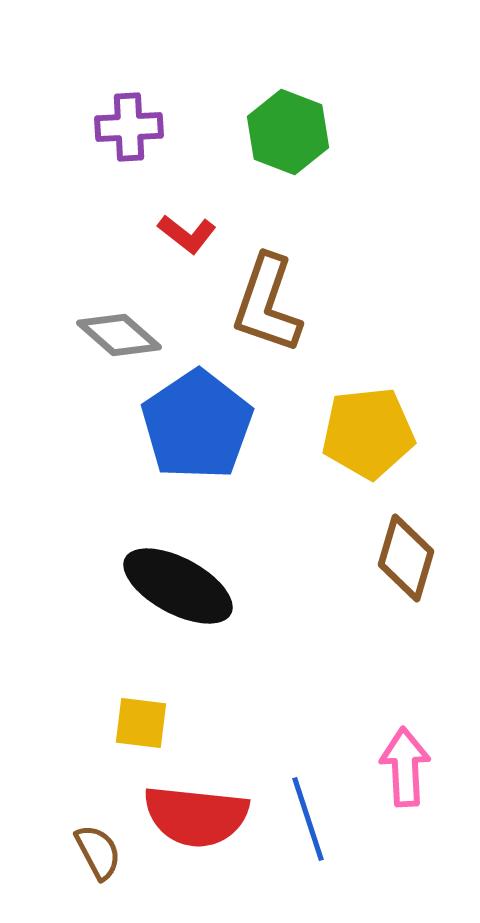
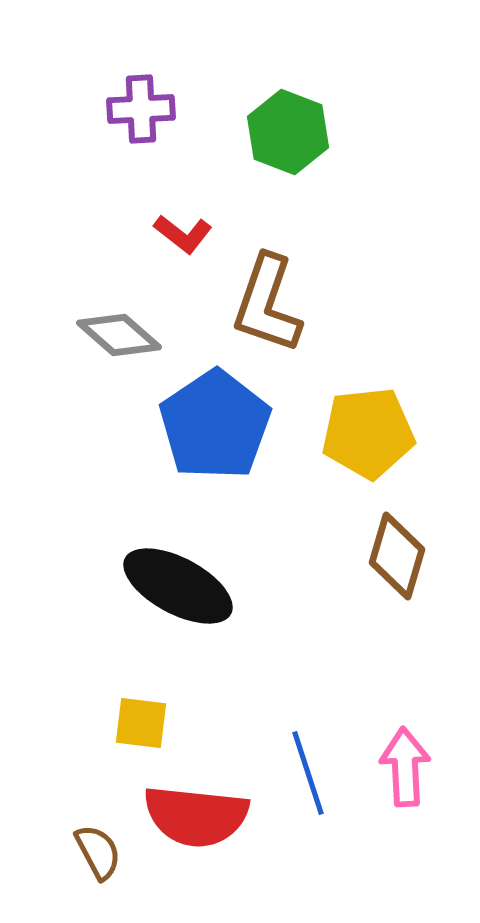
purple cross: moved 12 px right, 18 px up
red L-shape: moved 4 px left
blue pentagon: moved 18 px right
brown diamond: moved 9 px left, 2 px up
blue line: moved 46 px up
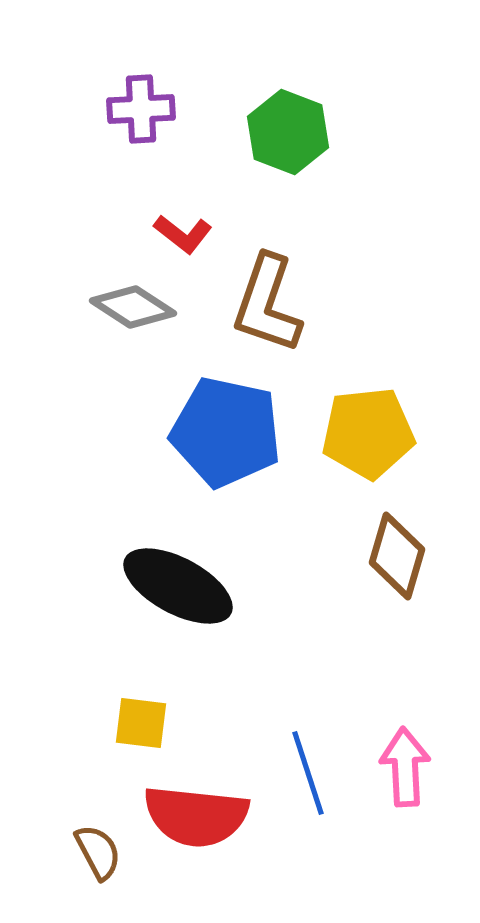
gray diamond: moved 14 px right, 28 px up; rotated 8 degrees counterclockwise
blue pentagon: moved 11 px right, 7 px down; rotated 26 degrees counterclockwise
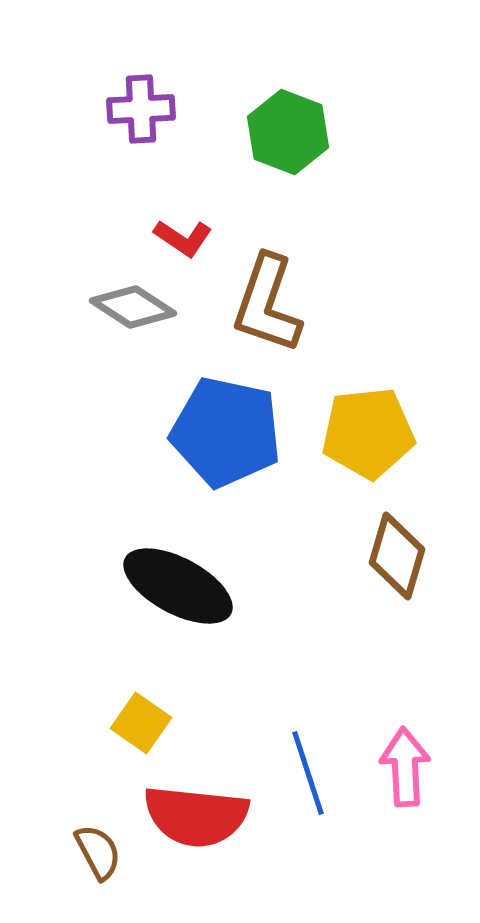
red L-shape: moved 4 px down; rotated 4 degrees counterclockwise
yellow square: rotated 28 degrees clockwise
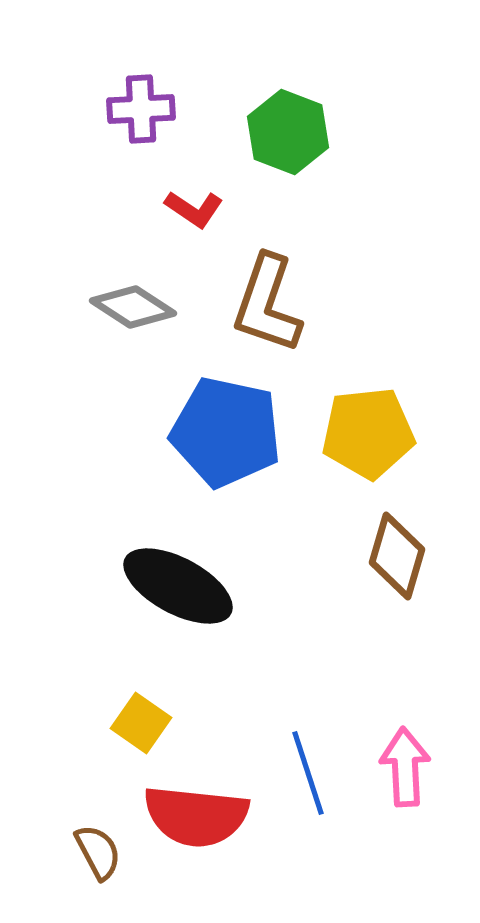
red L-shape: moved 11 px right, 29 px up
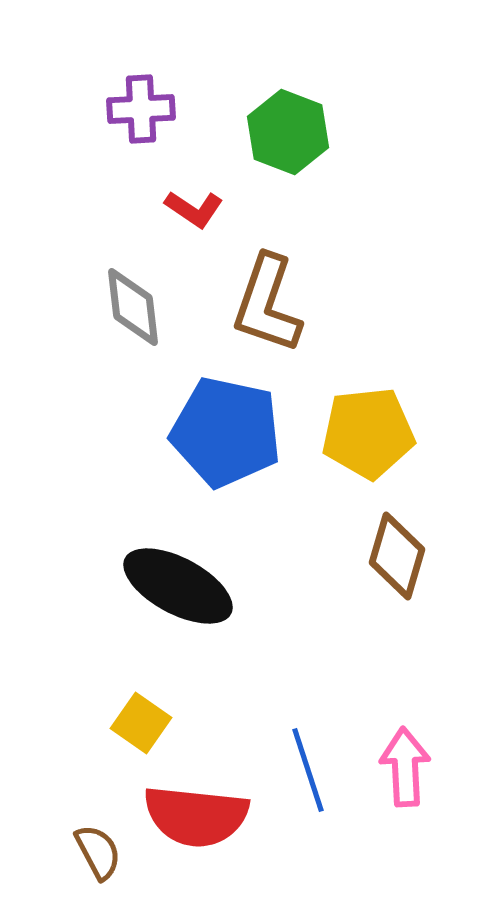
gray diamond: rotated 50 degrees clockwise
blue line: moved 3 px up
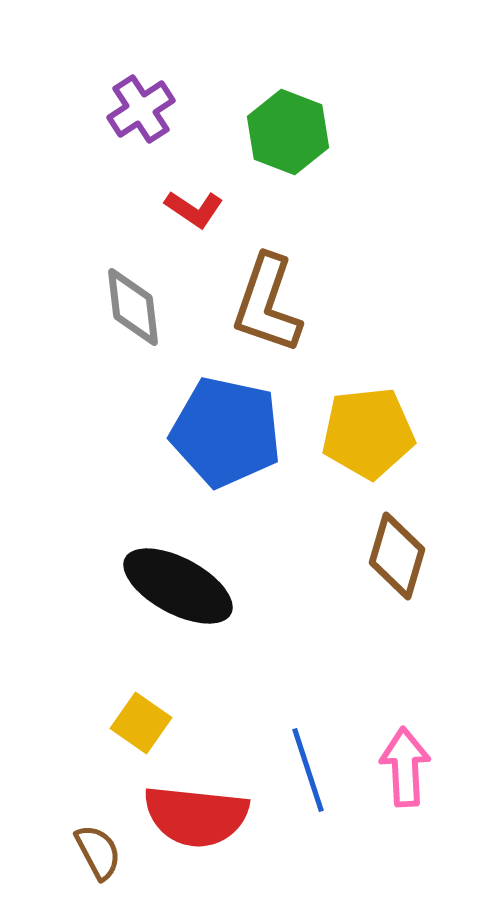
purple cross: rotated 30 degrees counterclockwise
